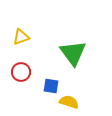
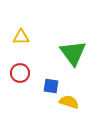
yellow triangle: rotated 18 degrees clockwise
red circle: moved 1 px left, 1 px down
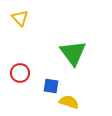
yellow triangle: moved 1 px left, 19 px up; rotated 48 degrees clockwise
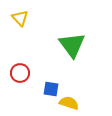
green triangle: moved 1 px left, 8 px up
blue square: moved 3 px down
yellow semicircle: moved 1 px down
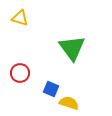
yellow triangle: rotated 30 degrees counterclockwise
green triangle: moved 3 px down
blue square: rotated 14 degrees clockwise
